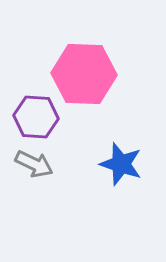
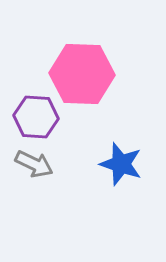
pink hexagon: moved 2 px left
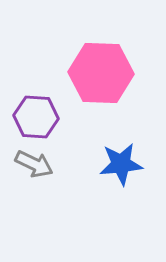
pink hexagon: moved 19 px right, 1 px up
blue star: rotated 24 degrees counterclockwise
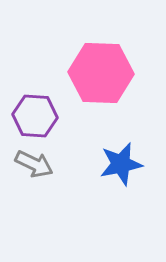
purple hexagon: moved 1 px left, 1 px up
blue star: rotated 6 degrees counterclockwise
